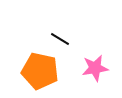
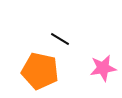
pink star: moved 8 px right
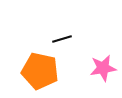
black line: moved 2 px right; rotated 48 degrees counterclockwise
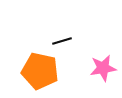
black line: moved 2 px down
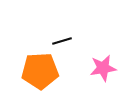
orange pentagon: rotated 15 degrees counterclockwise
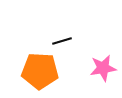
orange pentagon: rotated 6 degrees clockwise
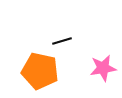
orange pentagon: rotated 9 degrees clockwise
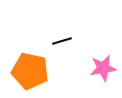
orange pentagon: moved 10 px left
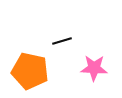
pink star: moved 9 px left; rotated 12 degrees clockwise
